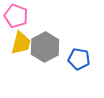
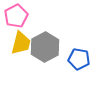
pink pentagon: rotated 25 degrees clockwise
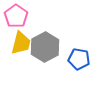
pink pentagon: rotated 10 degrees counterclockwise
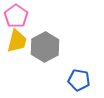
yellow trapezoid: moved 4 px left, 2 px up
blue pentagon: moved 21 px down
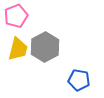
pink pentagon: rotated 15 degrees clockwise
yellow trapezoid: moved 1 px right, 8 px down
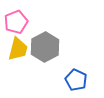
pink pentagon: moved 6 px down
blue pentagon: moved 3 px left; rotated 15 degrees clockwise
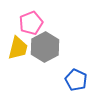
pink pentagon: moved 15 px right, 1 px down
yellow trapezoid: moved 1 px up
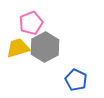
yellow trapezoid: rotated 120 degrees counterclockwise
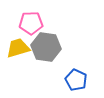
pink pentagon: rotated 20 degrees clockwise
gray hexagon: moved 1 px right; rotated 24 degrees counterclockwise
